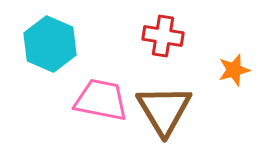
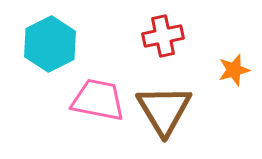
red cross: rotated 21 degrees counterclockwise
cyan hexagon: rotated 10 degrees clockwise
pink trapezoid: moved 3 px left
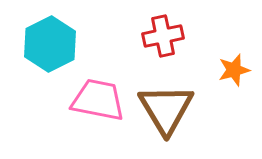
brown triangle: moved 2 px right, 1 px up
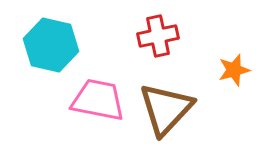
red cross: moved 5 px left
cyan hexagon: moved 1 px right, 1 px down; rotated 20 degrees counterclockwise
brown triangle: rotated 14 degrees clockwise
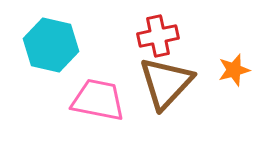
brown triangle: moved 26 px up
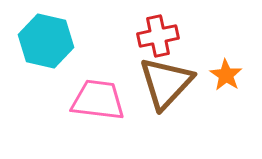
cyan hexagon: moved 5 px left, 4 px up
orange star: moved 8 px left, 5 px down; rotated 24 degrees counterclockwise
pink trapezoid: rotated 4 degrees counterclockwise
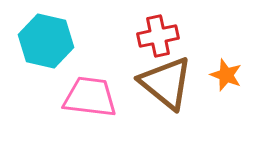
orange star: rotated 12 degrees counterclockwise
brown triangle: rotated 34 degrees counterclockwise
pink trapezoid: moved 8 px left, 3 px up
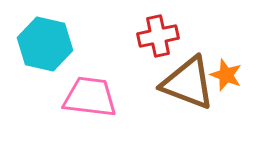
cyan hexagon: moved 1 px left, 3 px down
brown triangle: moved 22 px right; rotated 18 degrees counterclockwise
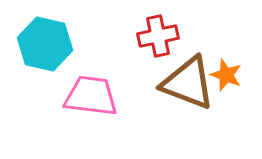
pink trapezoid: moved 1 px right, 1 px up
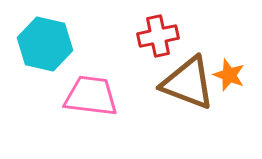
orange star: moved 3 px right
